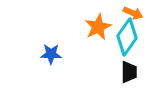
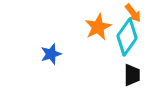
orange arrow: rotated 30 degrees clockwise
blue star: rotated 20 degrees counterclockwise
black trapezoid: moved 3 px right, 3 px down
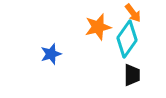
orange star: rotated 12 degrees clockwise
cyan diamond: moved 2 px down
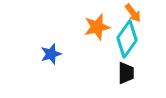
orange star: moved 1 px left
black trapezoid: moved 6 px left, 2 px up
